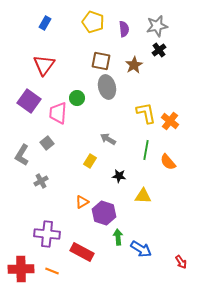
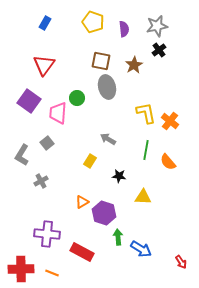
yellow triangle: moved 1 px down
orange line: moved 2 px down
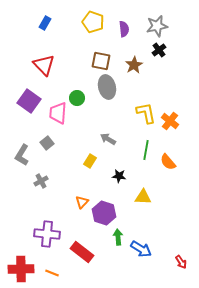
red triangle: rotated 20 degrees counterclockwise
orange triangle: rotated 16 degrees counterclockwise
red rectangle: rotated 10 degrees clockwise
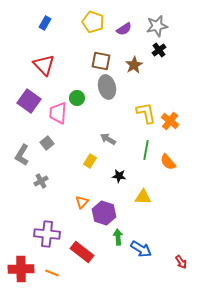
purple semicircle: rotated 63 degrees clockwise
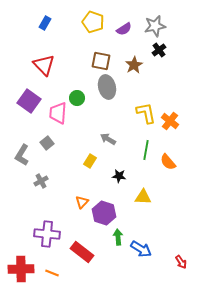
gray star: moved 2 px left
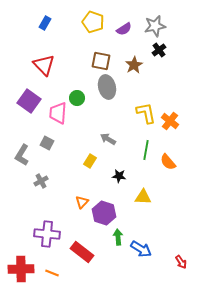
gray square: rotated 24 degrees counterclockwise
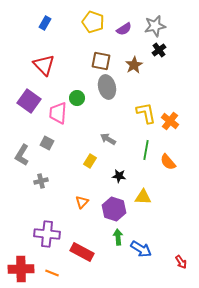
gray cross: rotated 16 degrees clockwise
purple hexagon: moved 10 px right, 4 px up
red rectangle: rotated 10 degrees counterclockwise
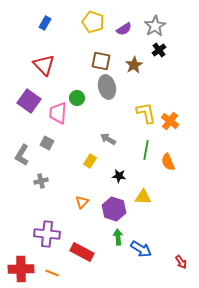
gray star: rotated 20 degrees counterclockwise
orange semicircle: rotated 18 degrees clockwise
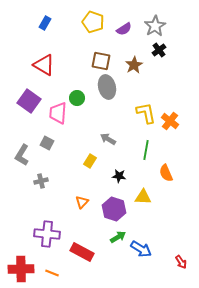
red triangle: rotated 15 degrees counterclockwise
orange semicircle: moved 2 px left, 11 px down
green arrow: rotated 63 degrees clockwise
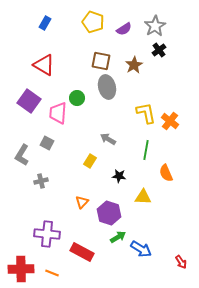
purple hexagon: moved 5 px left, 4 px down
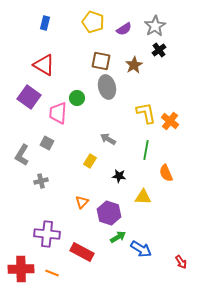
blue rectangle: rotated 16 degrees counterclockwise
purple square: moved 4 px up
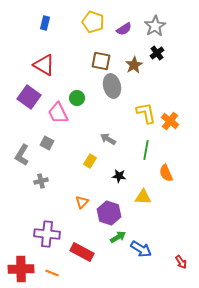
black cross: moved 2 px left, 3 px down
gray ellipse: moved 5 px right, 1 px up
pink trapezoid: rotated 30 degrees counterclockwise
